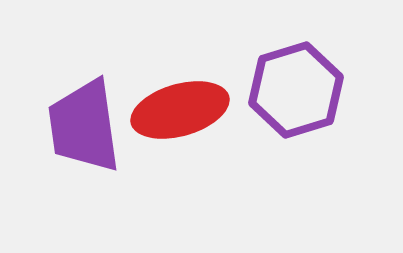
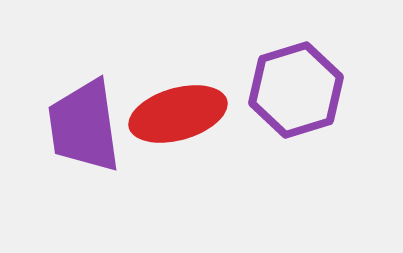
red ellipse: moved 2 px left, 4 px down
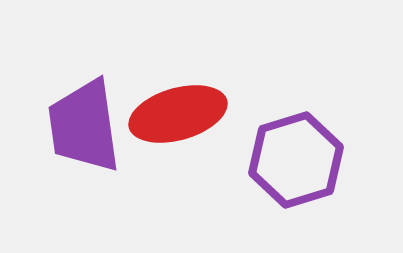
purple hexagon: moved 70 px down
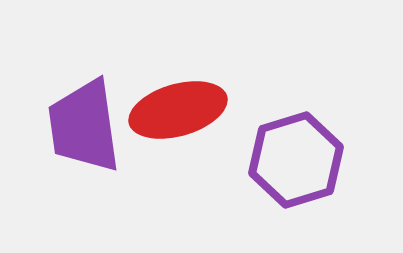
red ellipse: moved 4 px up
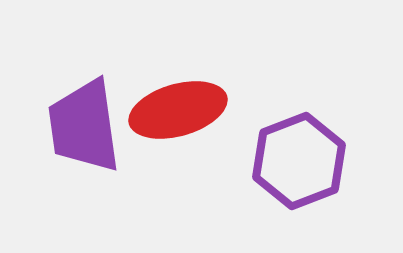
purple hexagon: moved 3 px right, 1 px down; rotated 4 degrees counterclockwise
